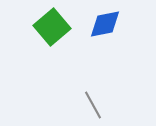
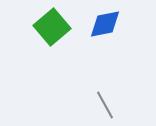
gray line: moved 12 px right
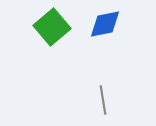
gray line: moved 2 px left, 5 px up; rotated 20 degrees clockwise
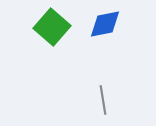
green square: rotated 9 degrees counterclockwise
